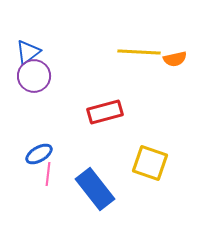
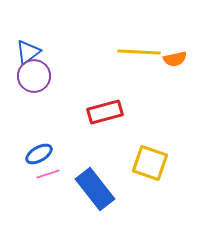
pink line: rotated 65 degrees clockwise
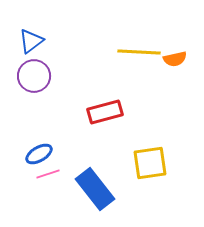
blue triangle: moved 3 px right, 11 px up
yellow square: rotated 27 degrees counterclockwise
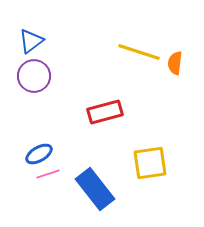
yellow line: rotated 15 degrees clockwise
orange semicircle: moved 4 px down; rotated 110 degrees clockwise
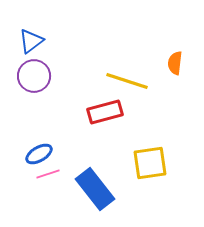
yellow line: moved 12 px left, 29 px down
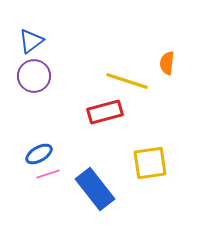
orange semicircle: moved 8 px left
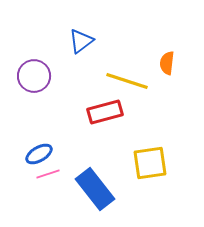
blue triangle: moved 50 px right
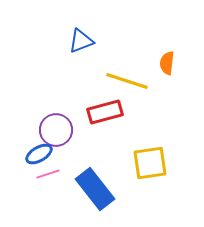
blue triangle: rotated 16 degrees clockwise
purple circle: moved 22 px right, 54 px down
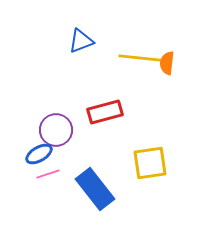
yellow line: moved 13 px right, 23 px up; rotated 12 degrees counterclockwise
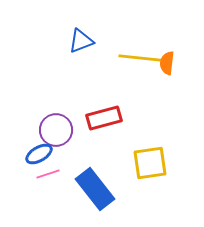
red rectangle: moved 1 px left, 6 px down
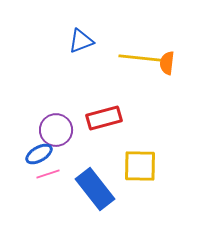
yellow square: moved 10 px left, 3 px down; rotated 9 degrees clockwise
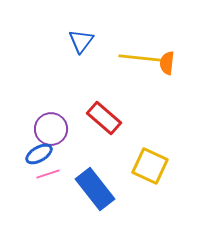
blue triangle: rotated 32 degrees counterclockwise
red rectangle: rotated 56 degrees clockwise
purple circle: moved 5 px left, 1 px up
yellow square: moved 10 px right; rotated 24 degrees clockwise
